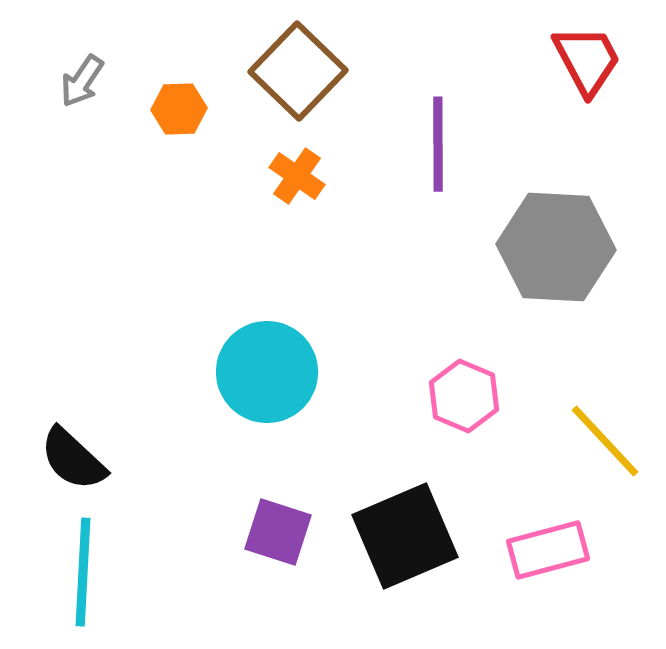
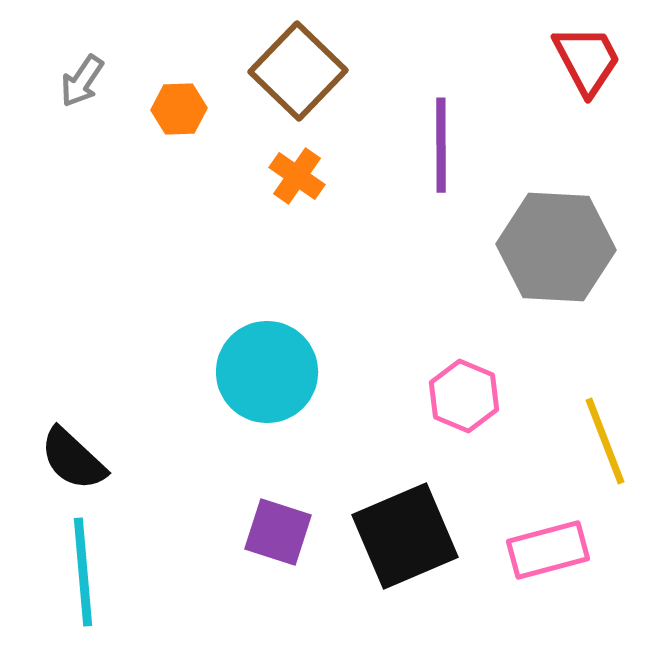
purple line: moved 3 px right, 1 px down
yellow line: rotated 22 degrees clockwise
cyan line: rotated 8 degrees counterclockwise
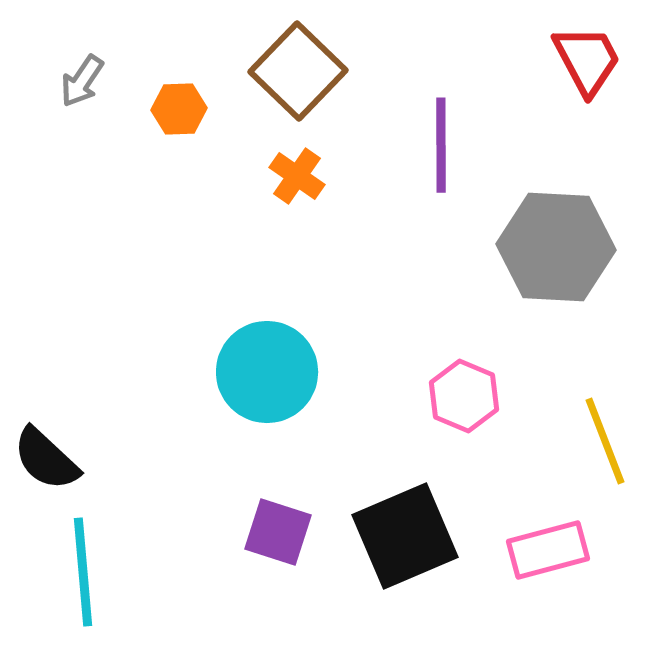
black semicircle: moved 27 px left
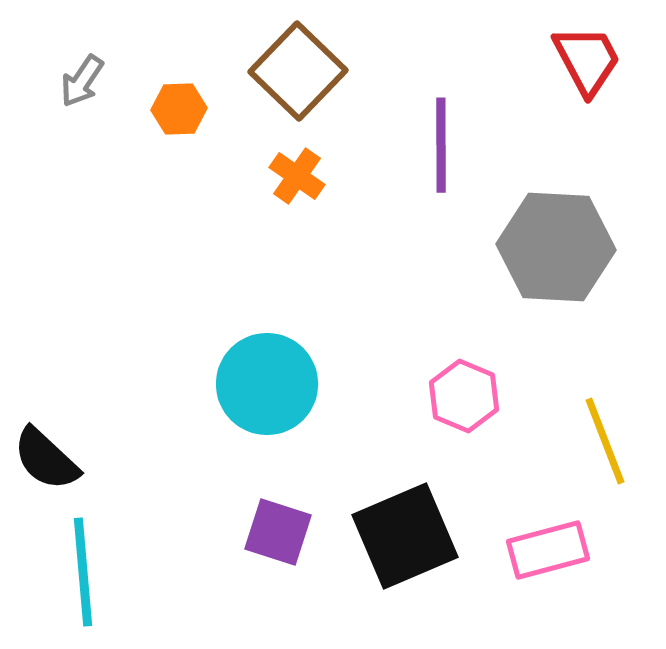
cyan circle: moved 12 px down
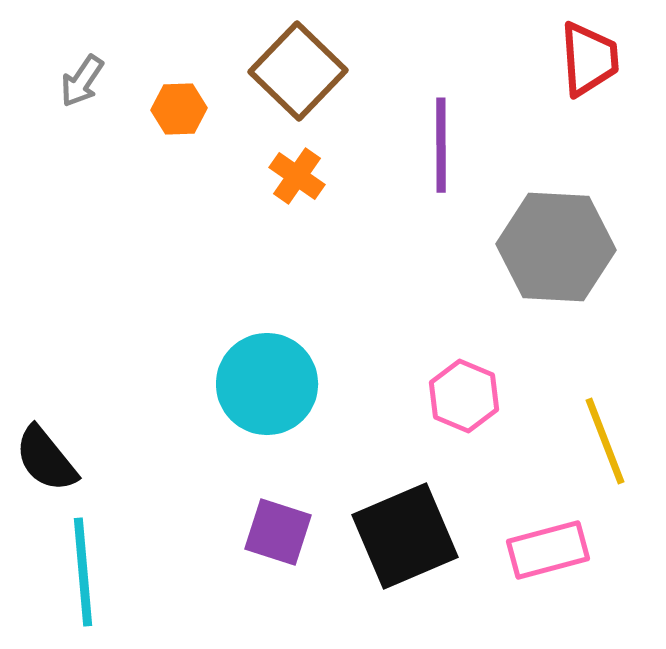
red trapezoid: moved 2 px right, 1 px up; rotated 24 degrees clockwise
black semicircle: rotated 8 degrees clockwise
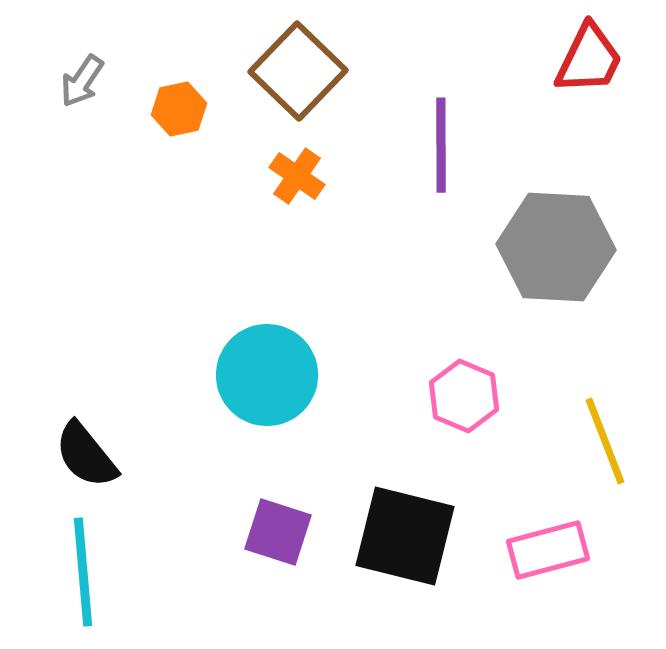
red trapezoid: rotated 30 degrees clockwise
orange hexagon: rotated 10 degrees counterclockwise
cyan circle: moved 9 px up
black semicircle: moved 40 px right, 4 px up
black square: rotated 37 degrees clockwise
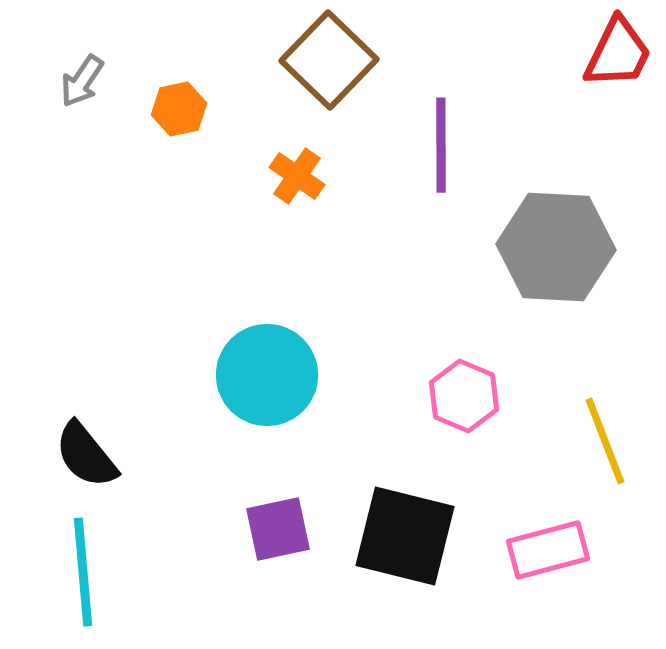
red trapezoid: moved 29 px right, 6 px up
brown square: moved 31 px right, 11 px up
purple square: moved 3 px up; rotated 30 degrees counterclockwise
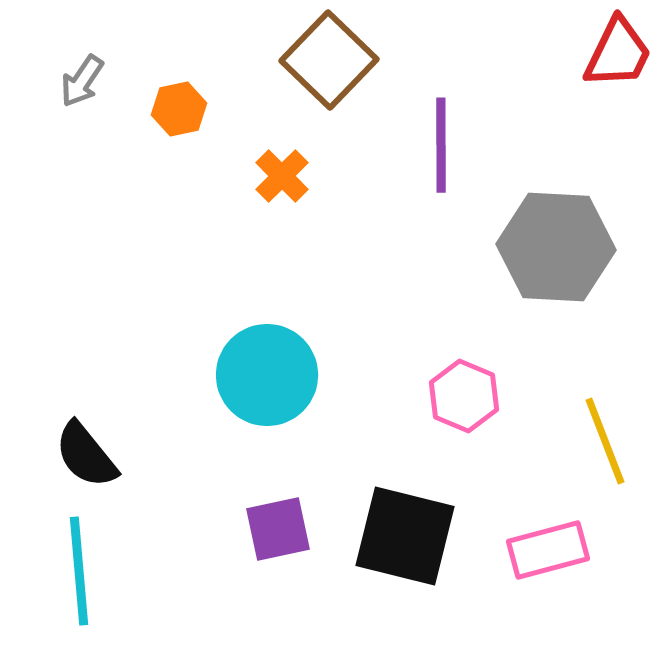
orange cross: moved 15 px left; rotated 10 degrees clockwise
cyan line: moved 4 px left, 1 px up
